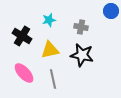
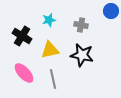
gray cross: moved 2 px up
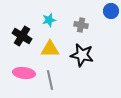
yellow triangle: moved 1 px up; rotated 12 degrees clockwise
pink ellipse: rotated 40 degrees counterclockwise
gray line: moved 3 px left, 1 px down
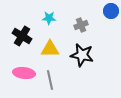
cyan star: moved 2 px up; rotated 16 degrees clockwise
gray cross: rotated 32 degrees counterclockwise
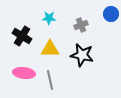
blue circle: moved 3 px down
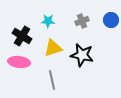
blue circle: moved 6 px down
cyan star: moved 1 px left, 3 px down
gray cross: moved 1 px right, 4 px up
yellow triangle: moved 3 px right, 1 px up; rotated 18 degrees counterclockwise
pink ellipse: moved 5 px left, 11 px up
gray line: moved 2 px right
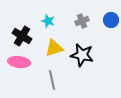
cyan star: rotated 16 degrees clockwise
yellow triangle: moved 1 px right
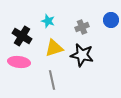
gray cross: moved 6 px down
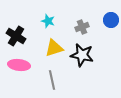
black cross: moved 6 px left
pink ellipse: moved 3 px down
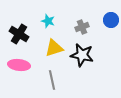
black cross: moved 3 px right, 2 px up
